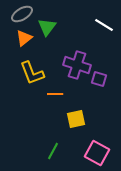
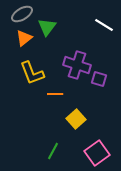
yellow square: rotated 30 degrees counterclockwise
pink square: rotated 25 degrees clockwise
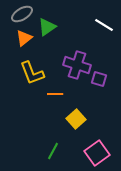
green triangle: rotated 18 degrees clockwise
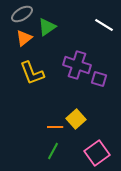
orange line: moved 33 px down
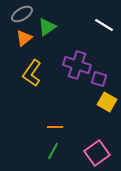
yellow L-shape: rotated 56 degrees clockwise
yellow square: moved 31 px right, 17 px up; rotated 18 degrees counterclockwise
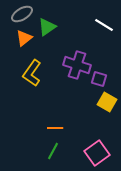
orange line: moved 1 px down
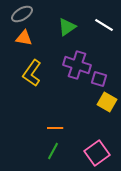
green triangle: moved 20 px right
orange triangle: rotated 48 degrees clockwise
